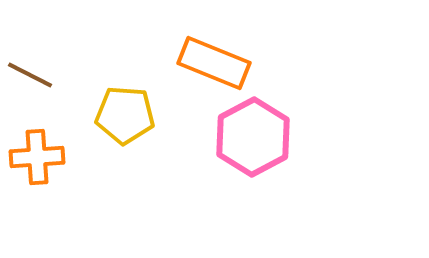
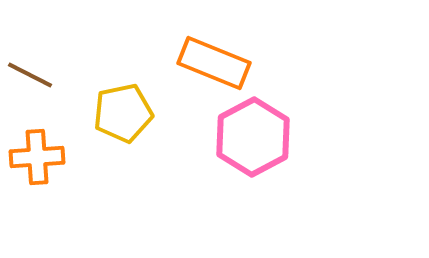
yellow pentagon: moved 2 px left, 2 px up; rotated 16 degrees counterclockwise
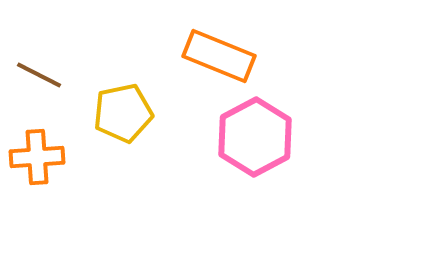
orange rectangle: moved 5 px right, 7 px up
brown line: moved 9 px right
pink hexagon: moved 2 px right
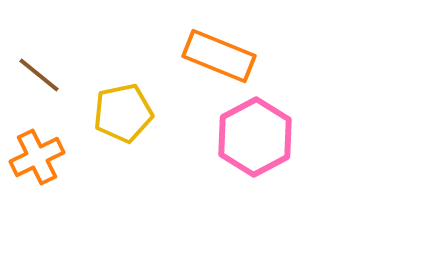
brown line: rotated 12 degrees clockwise
orange cross: rotated 22 degrees counterclockwise
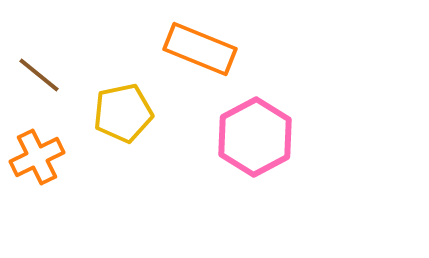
orange rectangle: moved 19 px left, 7 px up
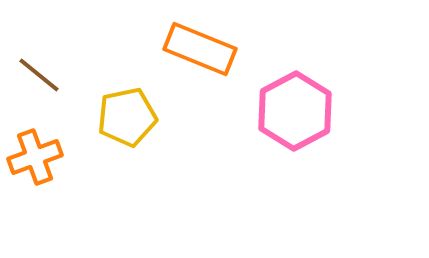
yellow pentagon: moved 4 px right, 4 px down
pink hexagon: moved 40 px right, 26 px up
orange cross: moved 2 px left; rotated 6 degrees clockwise
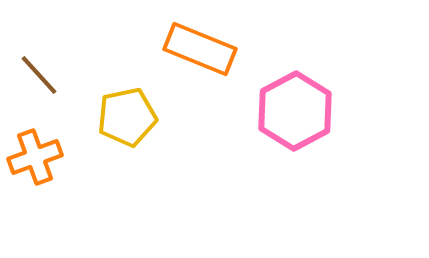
brown line: rotated 9 degrees clockwise
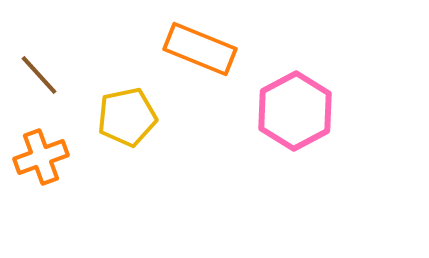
orange cross: moved 6 px right
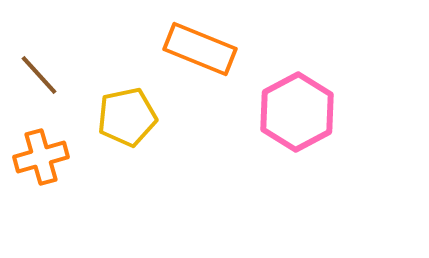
pink hexagon: moved 2 px right, 1 px down
orange cross: rotated 4 degrees clockwise
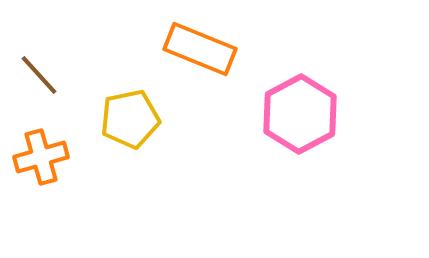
pink hexagon: moved 3 px right, 2 px down
yellow pentagon: moved 3 px right, 2 px down
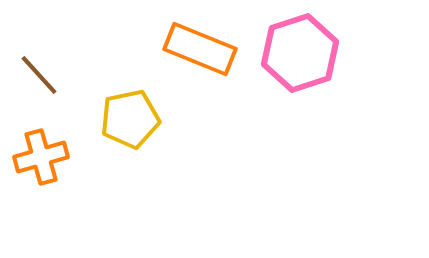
pink hexagon: moved 61 px up; rotated 10 degrees clockwise
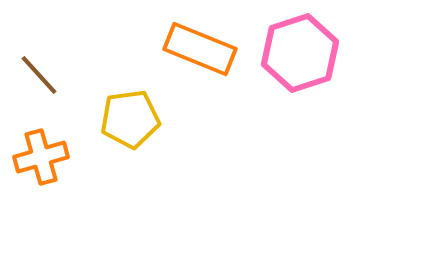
yellow pentagon: rotated 4 degrees clockwise
